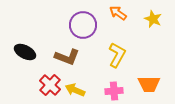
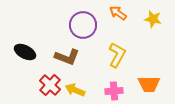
yellow star: rotated 12 degrees counterclockwise
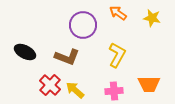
yellow star: moved 1 px left, 1 px up
yellow arrow: rotated 18 degrees clockwise
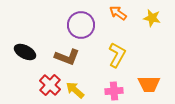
purple circle: moved 2 px left
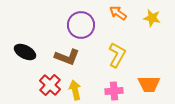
yellow arrow: rotated 36 degrees clockwise
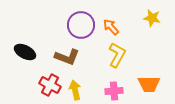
orange arrow: moved 7 px left, 14 px down; rotated 12 degrees clockwise
red cross: rotated 15 degrees counterclockwise
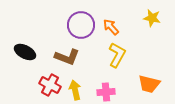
orange trapezoid: rotated 15 degrees clockwise
pink cross: moved 8 px left, 1 px down
